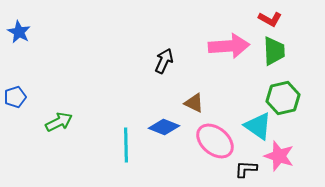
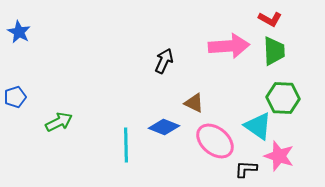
green hexagon: rotated 16 degrees clockwise
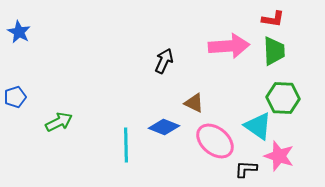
red L-shape: moved 3 px right; rotated 20 degrees counterclockwise
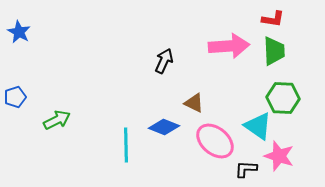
green arrow: moved 2 px left, 2 px up
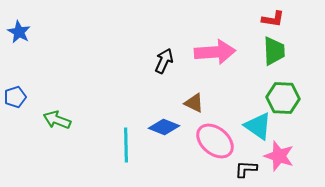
pink arrow: moved 14 px left, 6 px down
green arrow: rotated 132 degrees counterclockwise
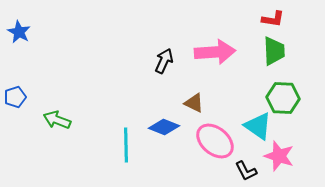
black L-shape: moved 2 px down; rotated 120 degrees counterclockwise
